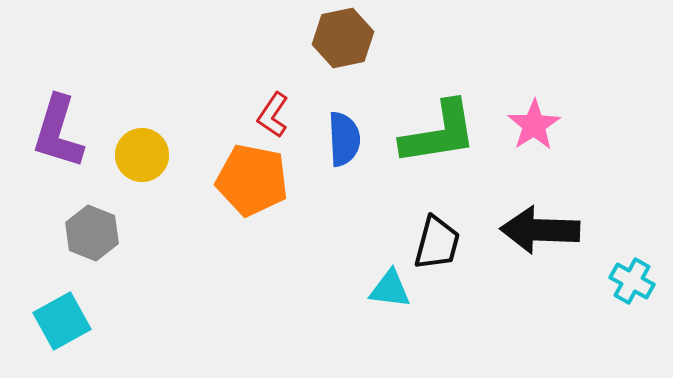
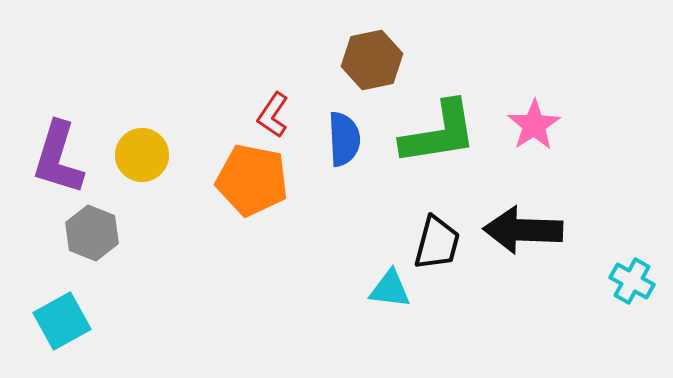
brown hexagon: moved 29 px right, 22 px down
purple L-shape: moved 26 px down
black arrow: moved 17 px left
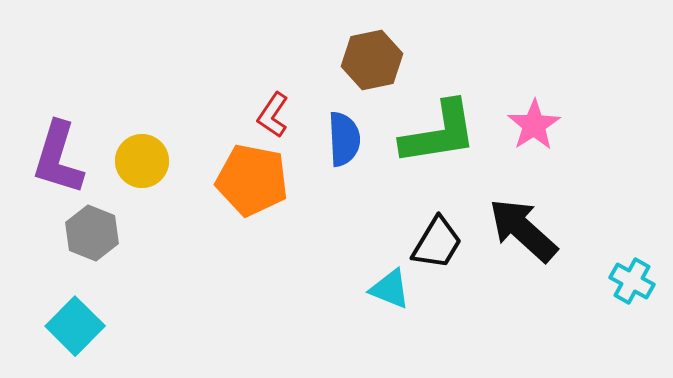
yellow circle: moved 6 px down
black arrow: rotated 40 degrees clockwise
black trapezoid: rotated 16 degrees clockwise
cyan triangle: rotated 15 degrees clockwise
cyan square: moved 13 px right, 5 px down; rotated 16 degrees counterclockwise
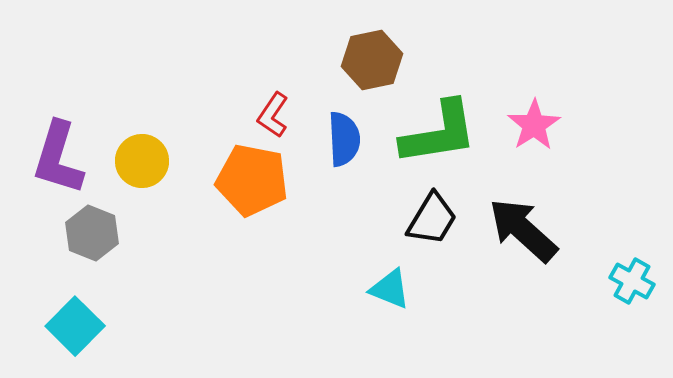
black trapezoid: moved 5 px left, 24 px up
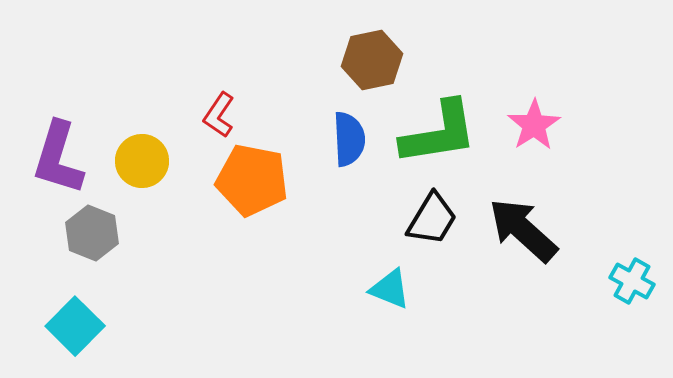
red L-shape: moved 54 px left
blue semicircle: moved 5 px right
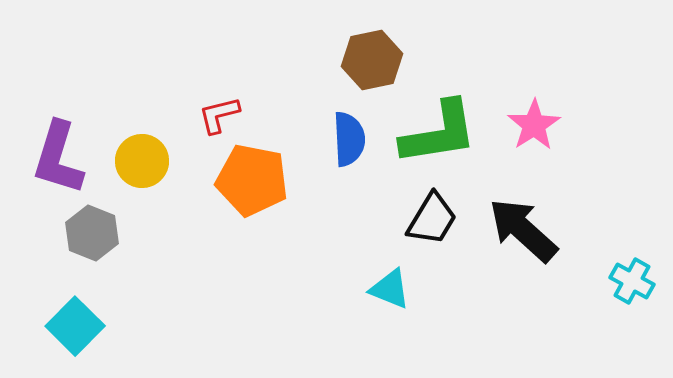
red L-shape: rotated 42 degrees clockwise
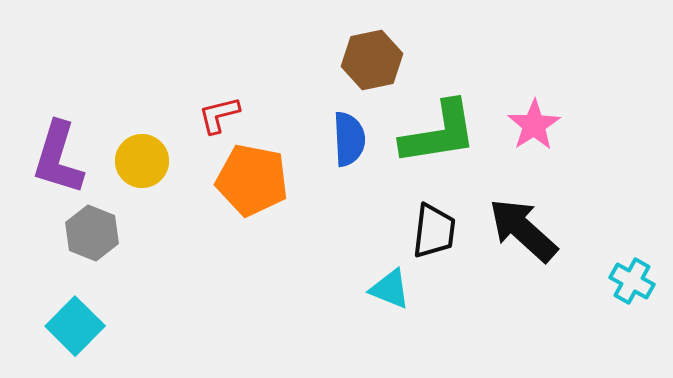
black trapezoid: moved 2 px right, 12 px down; rotated 24 degrees counterclockwise
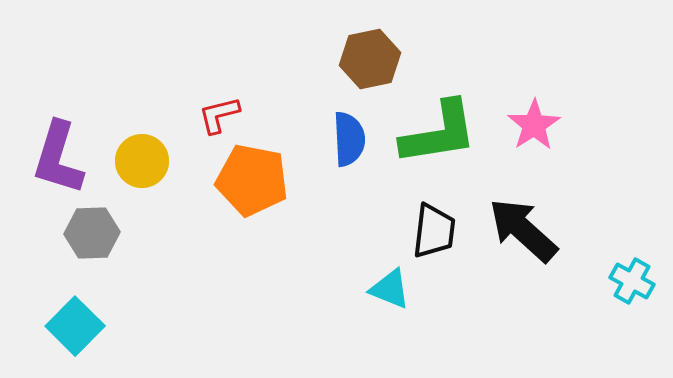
brown hexagon: moved 2 px left, 1 px up
gray hexagon: rotated 24 degrees counterclockwise
